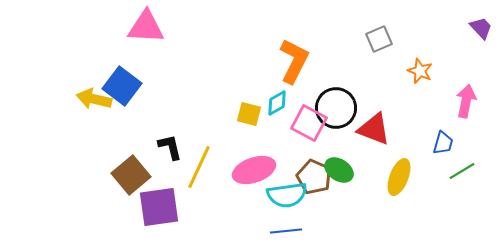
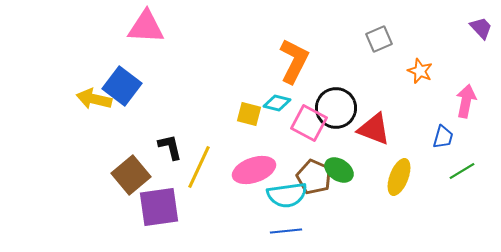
cyan diamond: rotated 44 degrees clockwise
blue trapezoid: moved 6 px up
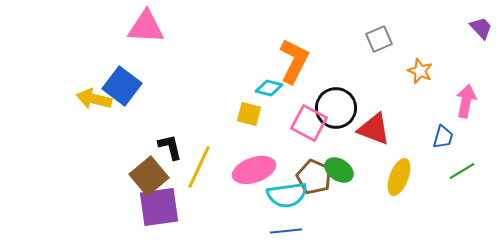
cyan diamond: moved 8 px left, 15 px up
brown square: moved 18 px right, 1 px down
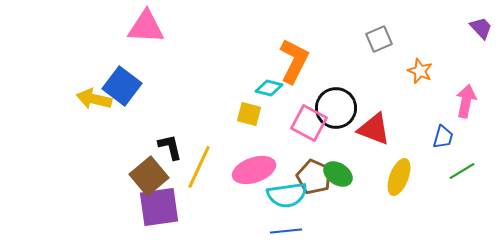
green ellipse: moved 1 px left, 4 px down
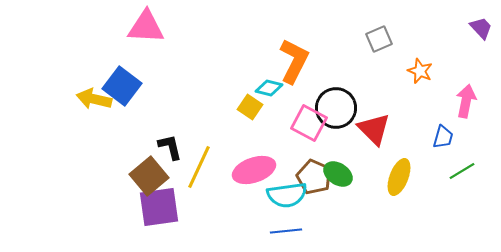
yellow square: moved 1 px right, 7 px up; rotated 20 degrees clockwise
red triangle: rotated 24 degrees clockwise
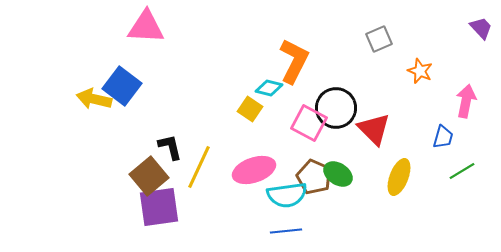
yellow square: moved 2 px down
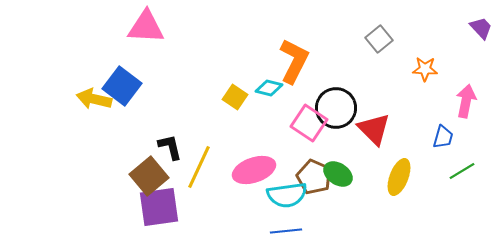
gray square: rotated 16 degrees counterclockwise
orange star: moved 5 px right, 2 px up; rotated 20 degrees counterclockwise
yellow square: moved 15 px left, 12 px up
pink square: rotated 6 degrees clockwise
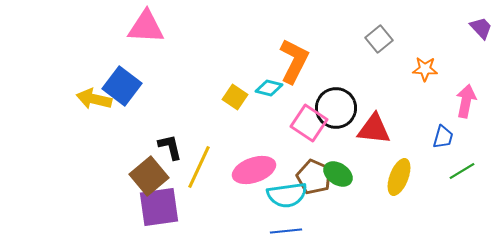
red triangle: rotated 39 degrees counterclockwise
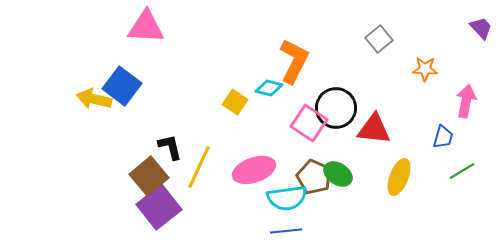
yellow square: moved 5 px down
cyan semicircle: moved 3 px down
purple square: rotated 30 degrees counterclockwise
